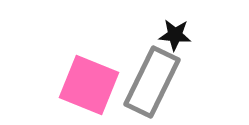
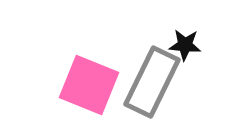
black star: moved 10 px right, 10 px down
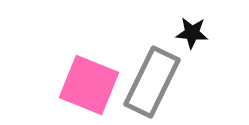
black star: moved 7 px right, 12 px up
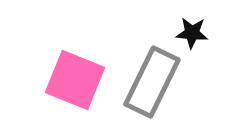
pink square: moved 14 px left, 5 px up
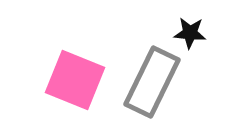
black star: moved 2 px left
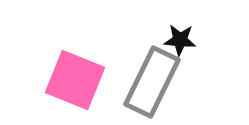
black star: moved 10 px left, 7 px down
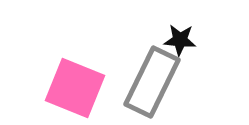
pink square: moved 8 px down
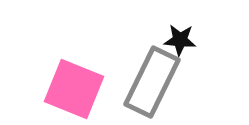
pink square: moved 1 px left, 1 px down
